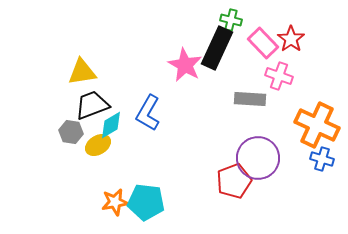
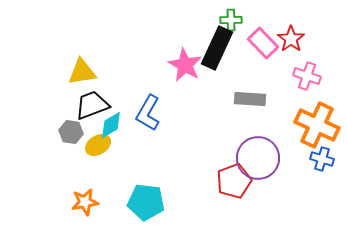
green cross: rotated 15 degrees counterclockwise
pink cross: moved 28 px right
orange star: moved 30 px left
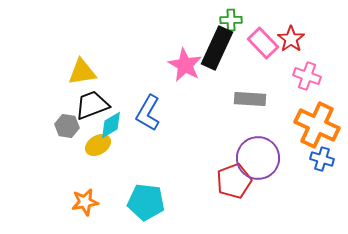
gray hexagon: moved 4 px left, 6 px up
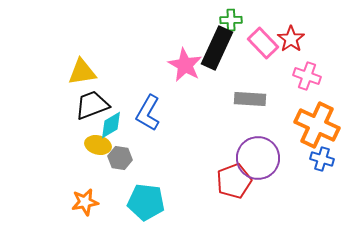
gray hexagon: moved 53 px right, 32 px down
yellow ellipse: rotated 45 degrees clockwise
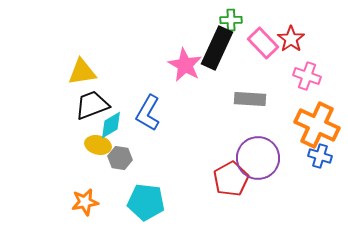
blue cross: moved 2 px left, 3 px up
red pentagon: moved 3 px left, 2 px up; rotated 8 degrees counterclockwise
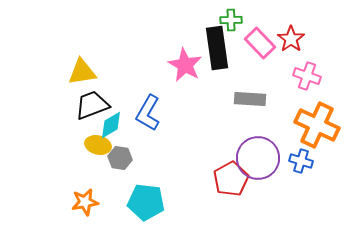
pink rectangle: moved 3 px left
black rectangle: rotated 33 degrees counterclockwise
blue cross: moved 19 px left, 5 px down
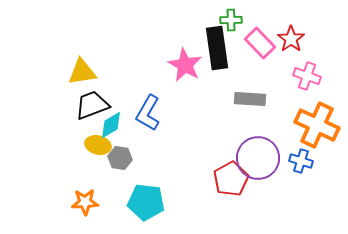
orange star: rotated 8 degrees clockwise
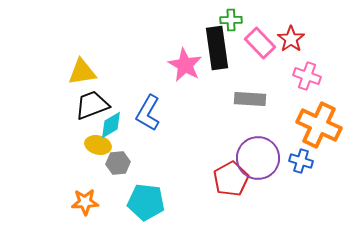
orange cross: moved 2 px right
gray hexagon: moved 2 px left, 5 px down; rotated 15 degrees counterclockwise
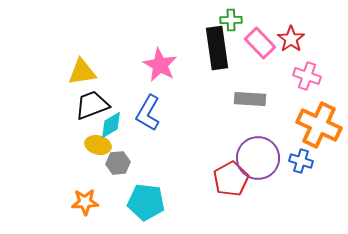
pink star: moved 25 px left
